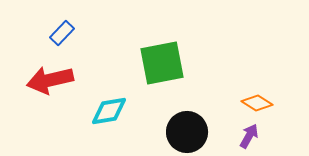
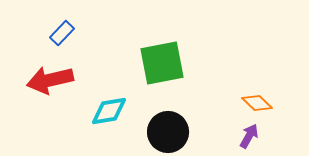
orange diamond: rotated 12 degrees clockwise
black circle: moved 19 px left
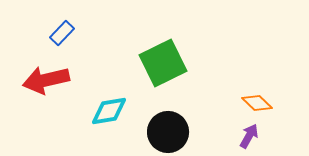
green square: moved 1 px right; rotated 15 degrees counterclockwise
red arrow: moved 4 px left
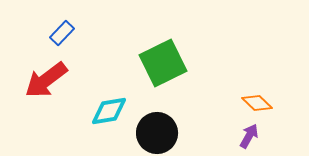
red arrow: rotated 24 degrees counterclockwise
black circle: moved 11 px left, 1 px down
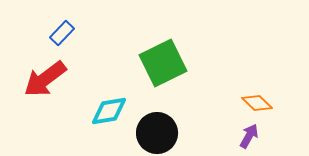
red arrow: moved 1 px left, 1 px up
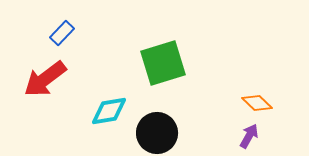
green square: rotated 9 degrees clockwise
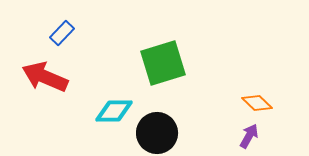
red arrow: moved 2 px up; rotated 60 degrees clockwise
cyan diamond: moved 5 px right; rotated 9 degrees clockwise
